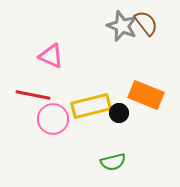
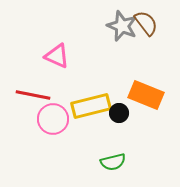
pink triangle: moved 6 px right
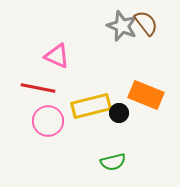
red line: moved 5 px right, 7 px up
pink circle: moved 5 px left, 2 px down
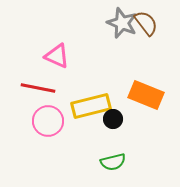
gray star: moved 3 px up
black circle: moved 6 px left, 6 px down
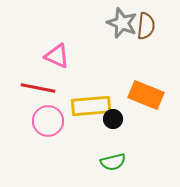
brown semicircle: moved 3 px down; rotated 44 degrees clockwise
yellow rectangle: rotated 9 degrees clockwise
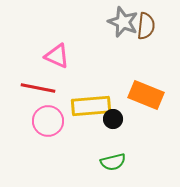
gray star: moved 1 px right, 1 px up
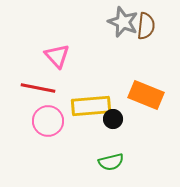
pink triangle: rotated 24 degrees clockwise
green semicircle: moved 2 px left
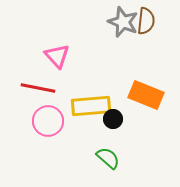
brown semicircle: moved 5 px up
green semicircle: moved 3 px left, 4 px up; rotated 125 degrees counterclockwise
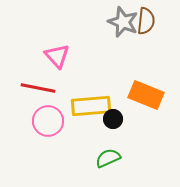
green semicircle: rotated 65 degrees counterclockwise
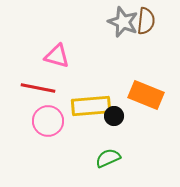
pink triangle: rotated 32 degrees counterclockwise
black circle: moved 1 px right, 3 px up
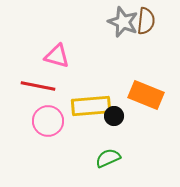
red line: moved 2 px up
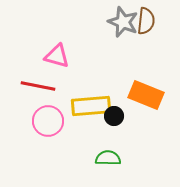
green semicircle: rotated 25 degrees clockwise
